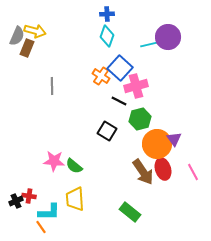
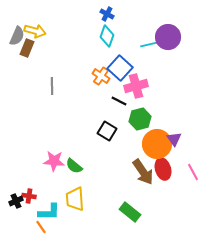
blue cross: rotated 32 degrees clockwise
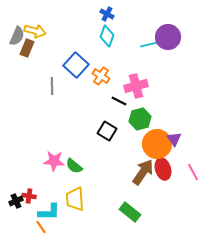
blue square: moved 44 px left, 3 px up
brown arrow: rotated 112 degrees counterclockwise
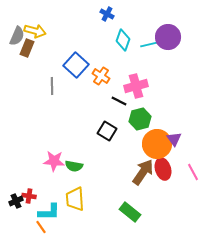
cyan diamond: moved 16 px right, 4 px down
green semicircle: rotated 30 degrees counterclockwise
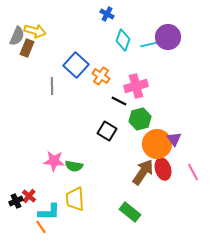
red cross: rotated 32 degrees clockwise
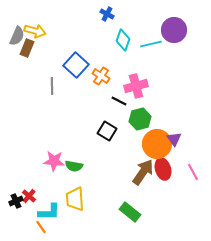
purple circle: moved 6 px right, 7 px up
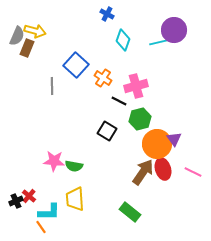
cyan line: moved 9 px right, 2 px up
orange cross: moved 2 px right, 2 px down
pink line: rotated 36 degrees counterclockwise
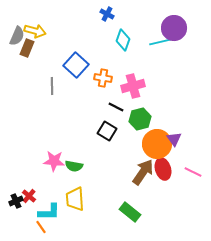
purple circle: moved 2 px up
orange cross: rotated 24 degrees counterclockwise
pink cross: moved 3 px left
black line: moved 3 px left, 6 px down
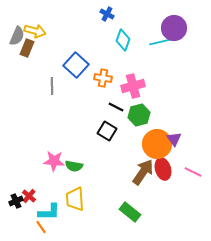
green hexagon: moved 1 px left, 4 px up
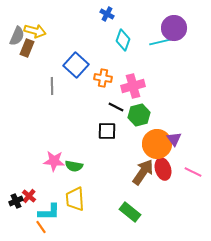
black square: rotated 30 degrees counterclockwise
